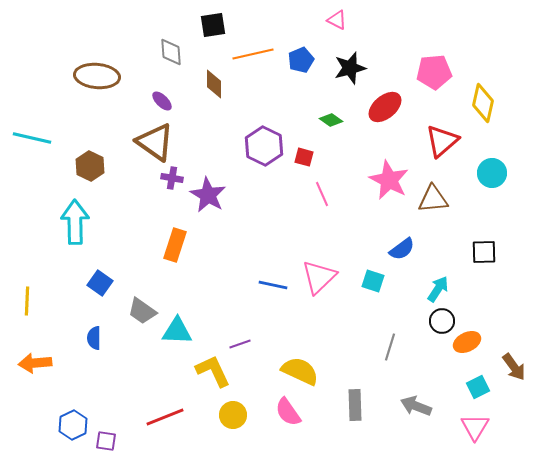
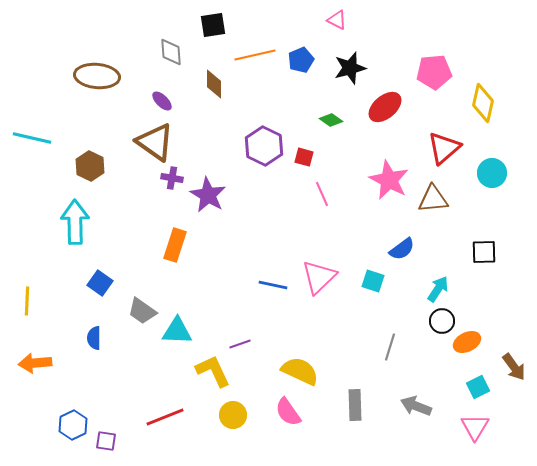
orange line at (253, 54): moved 2 px right, 1 px down
red triangle at (442, 141): moved 2 px right, 7 px down
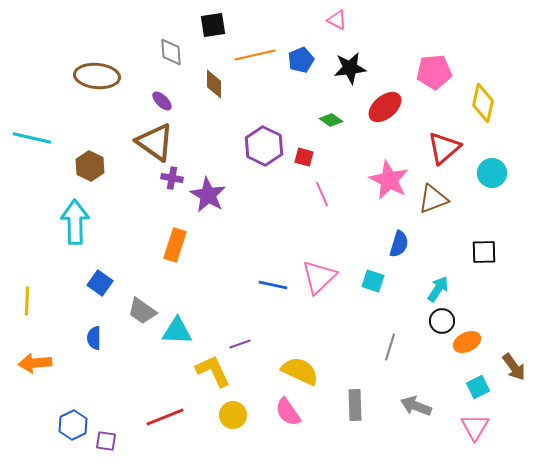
black star at (350, 68): rotated 8 degrees clockwise
brown triangle at (433, 199): rotated 16 degrees counterclockwise
blue semicircle at (402, 249): moved 3 px left, 5 px up; rotated 36 degrees counterclockwise
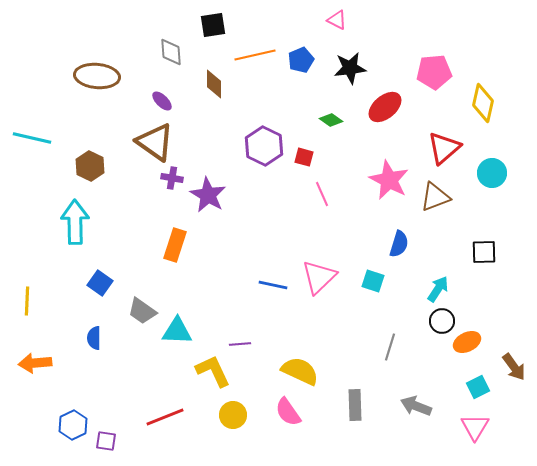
brown triangle at (433, 199): moved 2 px right, 2 px up
purple line at (240, 344): rotated 15 degrees clockwise
